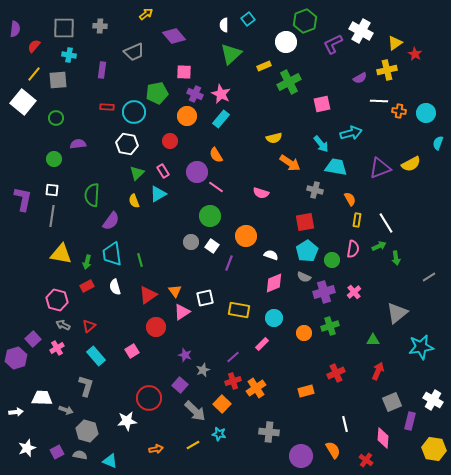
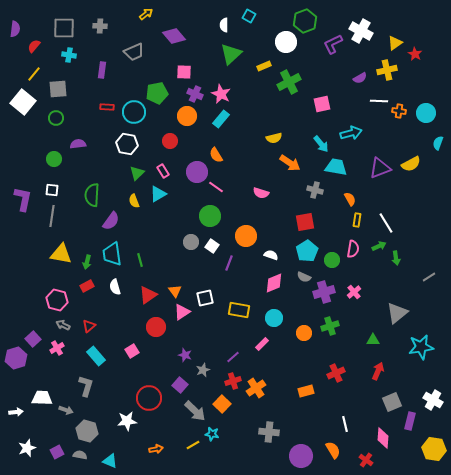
cyan square at (248, 19): moved 1 px right, 3 px up; rotated 24 degrees counterclockwise
gray square at (58, 80): moved 9 px down
cyan star at (219, 434): moved 7 px left
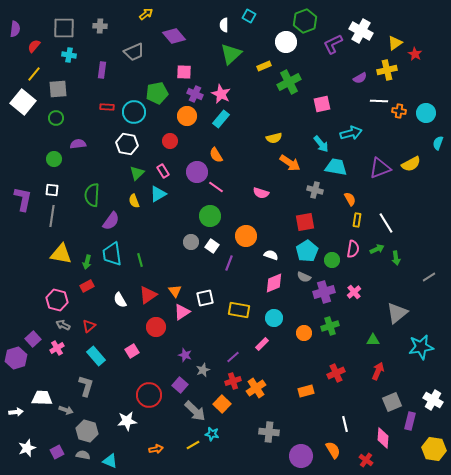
green arrow at (379, 246): moved 2 px left, 3 px down
white semicircle at (115, 287): moved 5 px right, 13 px down; rotated 14 degrees counterclockwise
red circle at (149, 398): moved 3 px up
gray semicircle at (80, 455): moved 3 px right
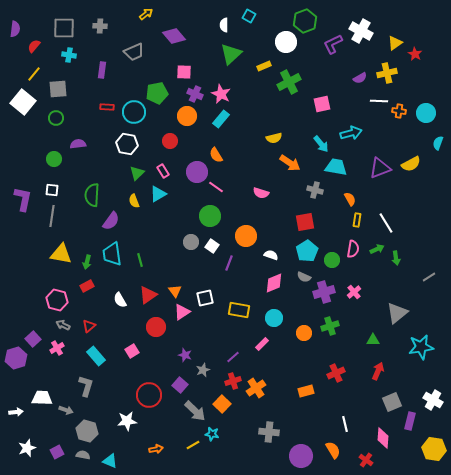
yellow cross at (387, 70): moved 3 px down
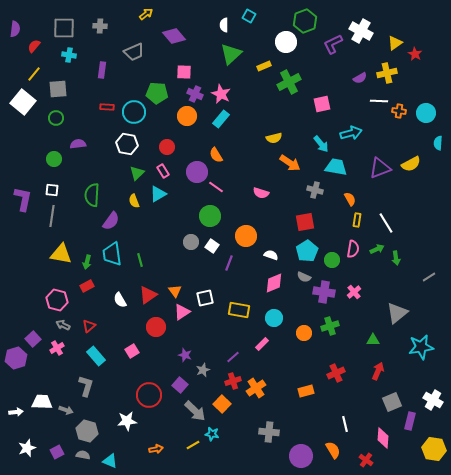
green pentagon at (157, 93): rotated 15 degrees clockwise
red circle at (170, 141): moved 3 px left, 6 px down
cyan semicircle at (438, 143): rotated 16 degrees counterclockwise
purple cross at (324, 292): rotated 25 degrees clockwise
white trapezoid at (42, 398): moved 4 px down
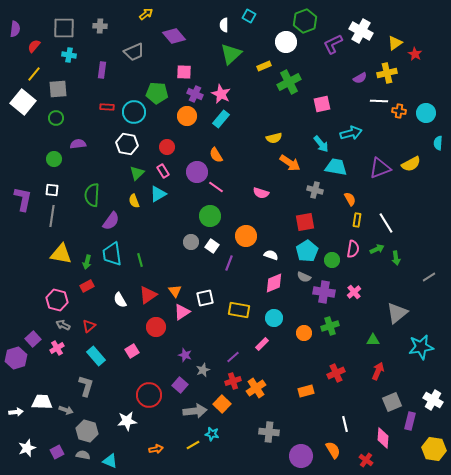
gray arrow at (195, 411): rotated 50 degrees counterclockwise
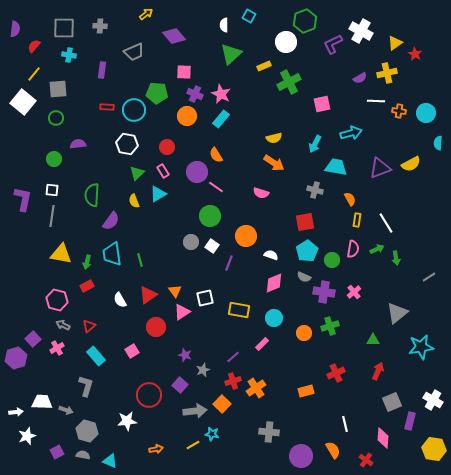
white line at (379, 101): moved 3 px left
cyan circle at (134, 112): moved 2 px up
cyan arrow at (321, 144): moved 6 px left; rotated 66 degrees clockwise
orange arrow at (290, 163): moved 16 px left
white star at (27, 448): moved 12 px up
